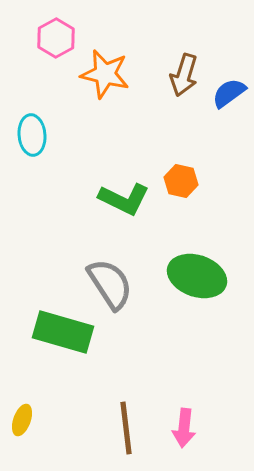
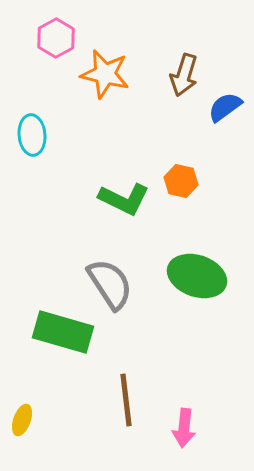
blue semicircle: moved 4 px left, 14 px down
brown line: moved 28 px up
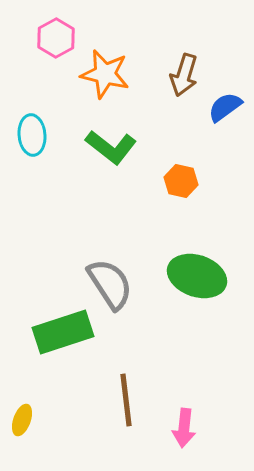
green L-shape: moved 13 px left, 52 px up; rotated 12 degrees clockwise
green rectangle: rotated 34 degrees counterclockwise
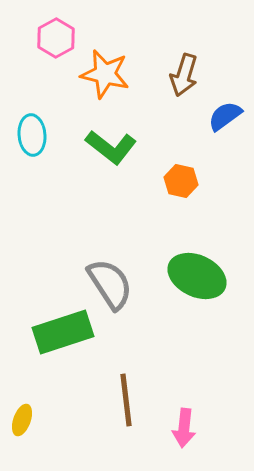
blue semicircle: moved 9 px down
green ellipse: rotated 6 degrees clockwise
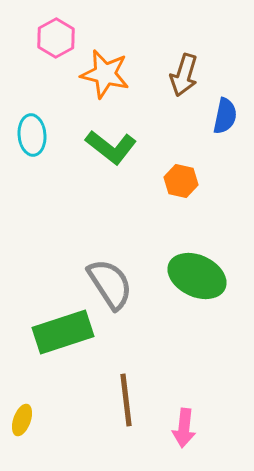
blue semicircle: rotated 138 degrees clockwise
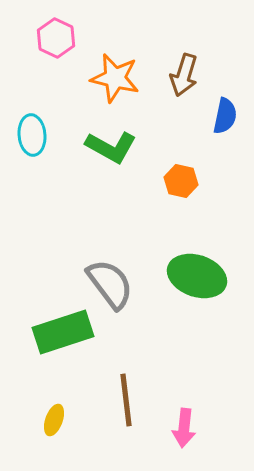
pink hexagon: rotated 6 degrees counterclockwise
orange star: moved 10 px right, 4 px down
green L-shape: rotated 9 degrees counterclockwise
green ellipse: rotated 6 degrees counterclockwise
gray semicircle: rotated 4 degrees counterclockwise
yellow ellipse: moved 32 px right
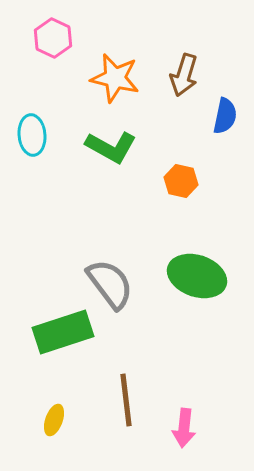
pink hexagon: moved 3 px left
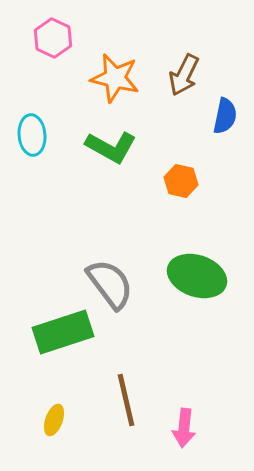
brown arrow: rotated 9 degrees clockwise
brown line: rotated 6 degrees counterclockwise
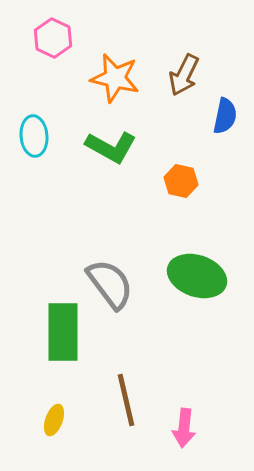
cyan ellipse: moved 2 px right, 1 px down
green rectangle: rotated 72 degrees counterclockwise
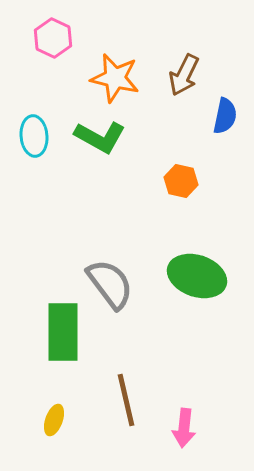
green L-shape: moved 11 px left, 10 px up
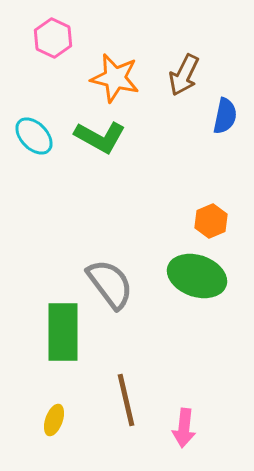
cyan ellipse: rotated 39 degrees counterclockwise
orange hexagon: moved 30 px right, 40 px down; rotated 24 degrees clockwise
